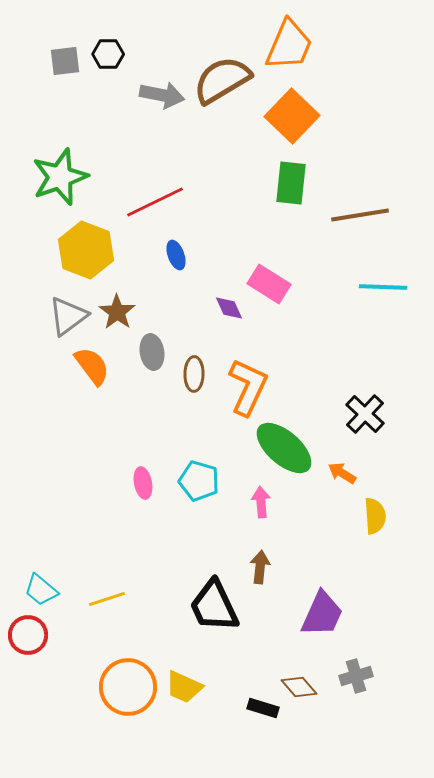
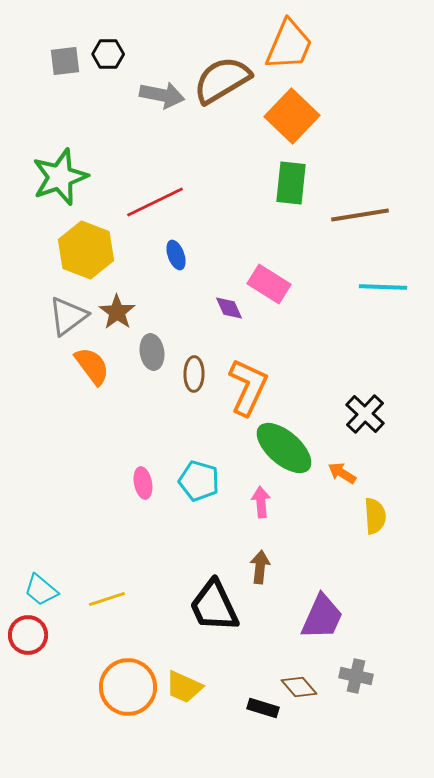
purple trapezoid: moved 3 px down
gray cross: rotated 28 degrees clockwise
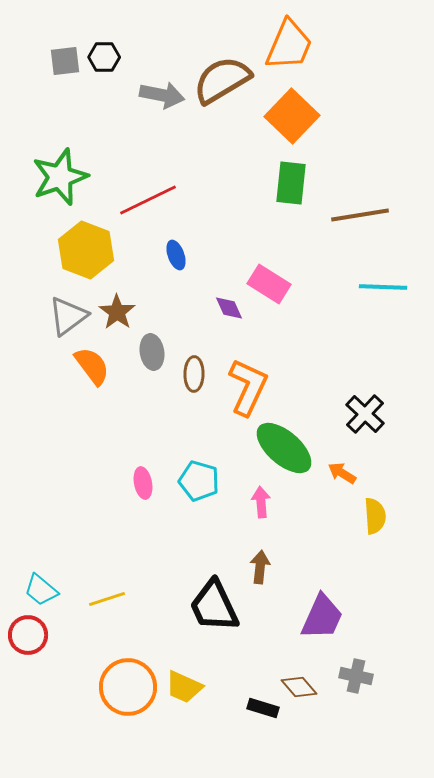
black hexagon: moved 4 px left, 3 px down
red line: moved 7 px left, 2 px up
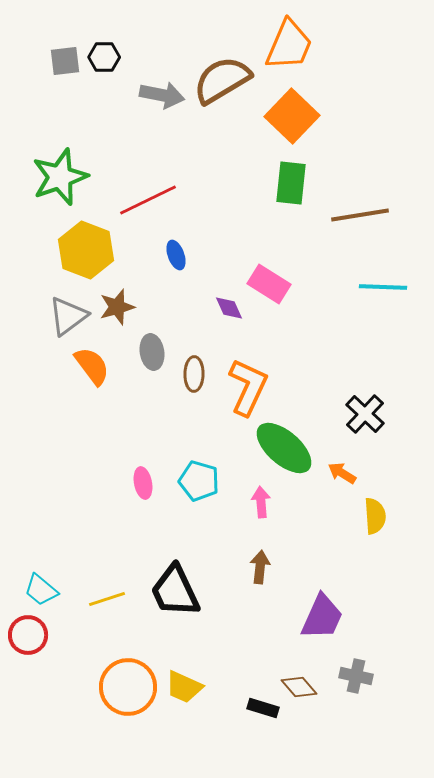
brown star: moved 5 px up; rotated 21 degrees clockwise
black trapezoid: moved 39 px left, 15 px up
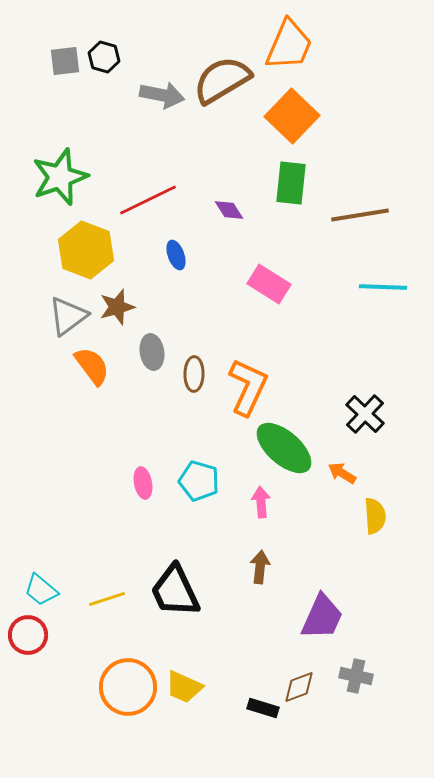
black hexagon: rotated 16 degrees clockwise
purple diamond: moved 98 px up; rotated 8 degrees counterclockwise
brown diamond: rotated 69 degrees counterclockwise
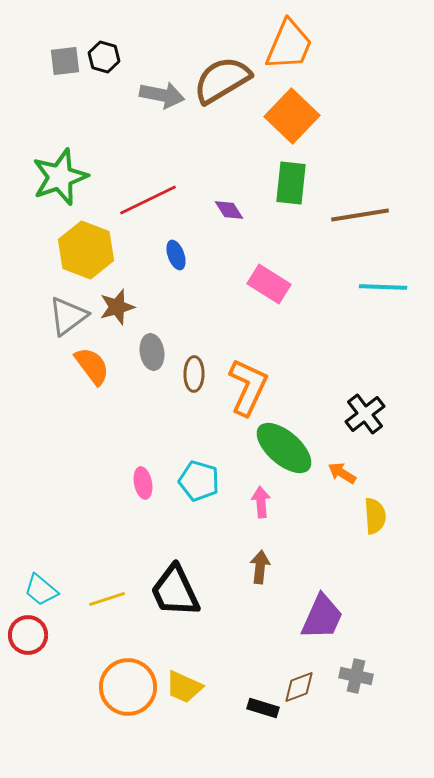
black cross: rotated 9 degrees clockwise
